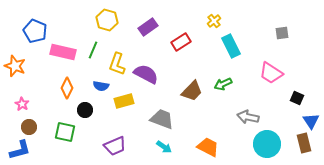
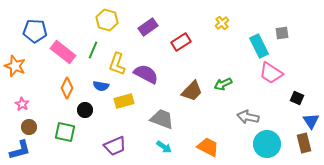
yellow cross: moved 8 px right, 2 px down
blue pentagon: rotated 20 degrees counterclockwise
cyan rectangle: moved 28 px right
pink rectangle: rotated 25 degrees clockwise
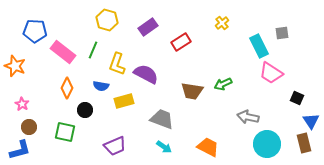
brown trapezoid: rotated 55 degrees clockwise
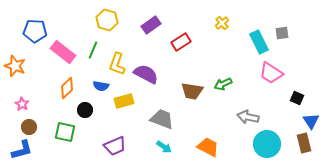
purple rectangle: moved 3 px right, 2 px up
cyan rectangle: moved 4 px up
orange diamond: rotated 20 degrees clockwise
blue L-shape: moved 2 px right
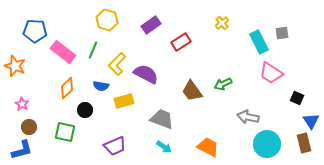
yellow L-shape: rotated 25 degrees clockwise
brown trapezoid: rotated 45 degrees clockwise
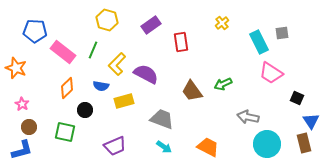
red rectangle: rotated 66 degrees counterclockwise
orange star: moved 1 px right, 2 px down
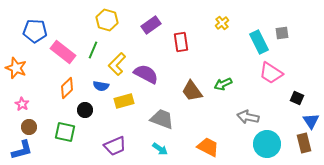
cyan arrow: moved 4 px left, 2 px down
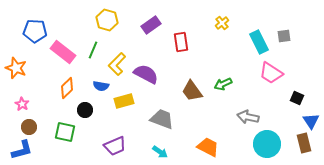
gray square: moved 2 px right, 3 px down
cyan arrow: moved 3 px down
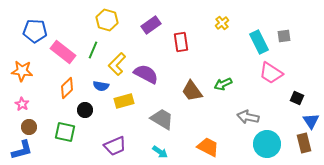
orange star: moved 6 px right, 3 px down; rotated 15 degrees counterclockwise
gray trapezoid: rotated 10 degrees clockwise
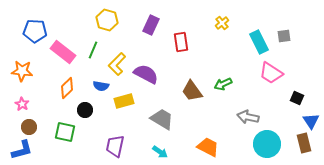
purple rectangle: rotated 30 degrees counterclockwise
purple trapezoid: rotated 125 degrees clockwise
